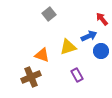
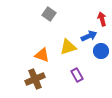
gray square: rotated 16 degrees counterclockwise
red arrow: rotated 24 degrees clockwise
brown cross: moved 4 px right, 2 px down
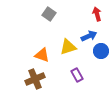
red arrow: moved 5 px left, 5 px up
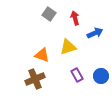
red arrow: moved 22 px left, 4 px down
blue arrow: moved 6 px right, 3 px up
blue circle: moved 25 px down
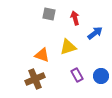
gray square: rotated 24 degrees counterclockwise
blue arrow: rotated 14 degrees counterclockwise
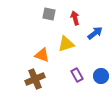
yellow triangle: moved 2 px left, 3 px up
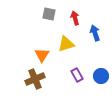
blue arrow: rotated 70 degrees counterclockwise
orange triangle: rotated 42 degrees clockwise
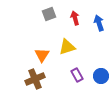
gray square: rotated 32 degrees counterclockwise
blue arrow: moved 4 px right, 10 px up
yellow triangle: moved 1 px right, 3 px down
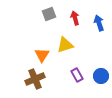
yellow triangle: moved 2 px left, 2 px up
